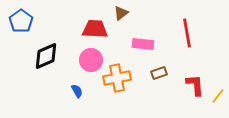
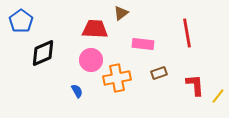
black diamond: moved 3 px left, 3 px up
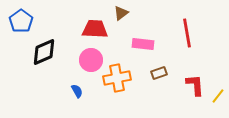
black diamond: moved 1 px right, 1 px up
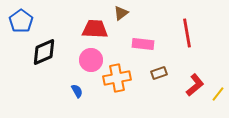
red L-shape: rotated 55 degrees clockwise
yellow line: moved 2 px up
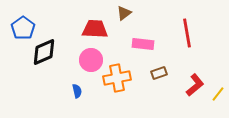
brown triangle: moved 3 px right
blue pentagon: moved 2 px right, 7 px down
blue semicircle: rotated 16 degrees clockwise
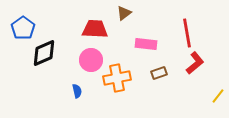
pink rectangle: moved 3 px right
black diamond: moved 1 px down
red L-shape: moved 22 px up
yellow line: moved 2 px down
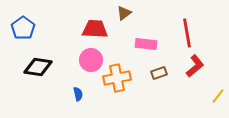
black diamond: moved 6 px left, 14 px down; rotated 32 degrees clockwise
red L-shape: moved 3 px down
blue semicircle: moved 1 px right, 3 px down
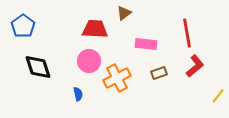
blue pentagon: moved 2 px up
pink circle: moved 2 px left, 1 px down
black diamond: rotated 64 degrees clockwise
orange cross: rotated 16 degrees counterclockwise
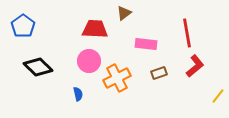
black diamond: rotated 28 degrees counterclockwise
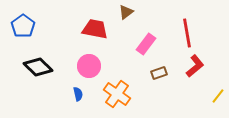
brown triangle: moved 2 px right, 1 px up
red trapezoid: rotated 8 degrees clockwise
pink rectangle: rotated 60 degrees counterclockwise
pink circle: moved 5 px down
orange cross: moved 16 px down; rotated 28 degrees counterclockwise
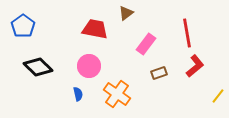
brown triangle: moved 1 px down
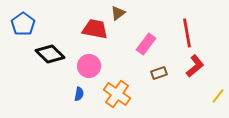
brown triangle: moved 8 px left
blue pentagon: moved 2 px up
black diamond: moved 12 px right, 13 px up
blue semicircle: moved 1 px right; rotated 24 degrees clockwise
